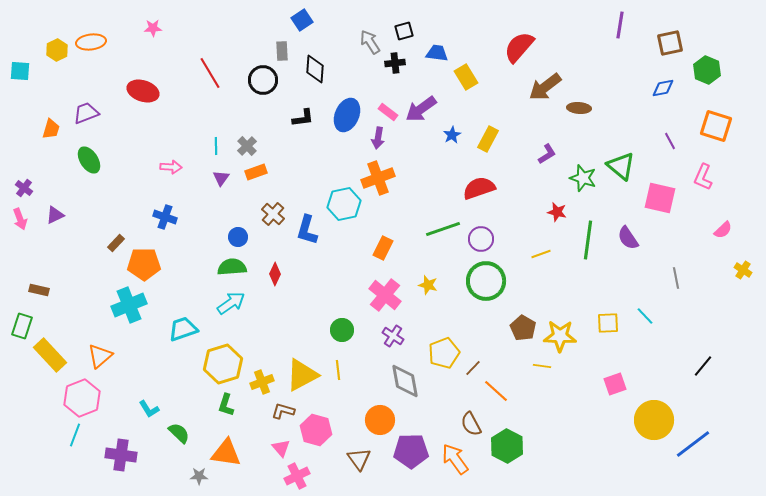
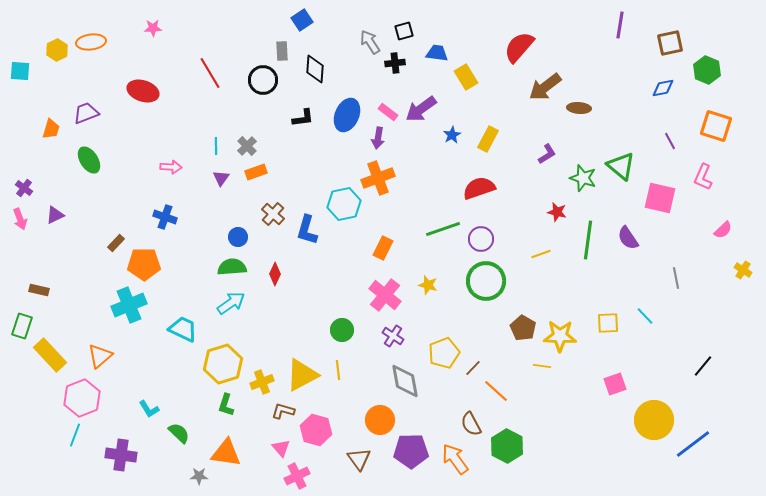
cyan trapezoid at (183, 329): rotated 44 degrees clockwise
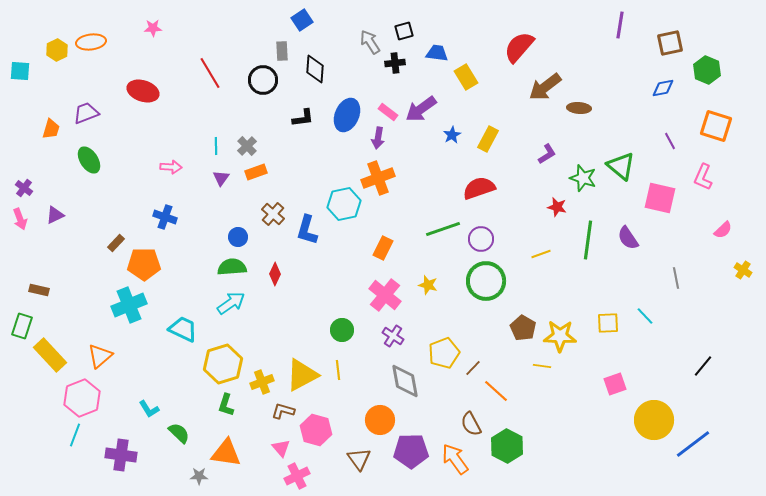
red star at (557, 212): moved 5 px up
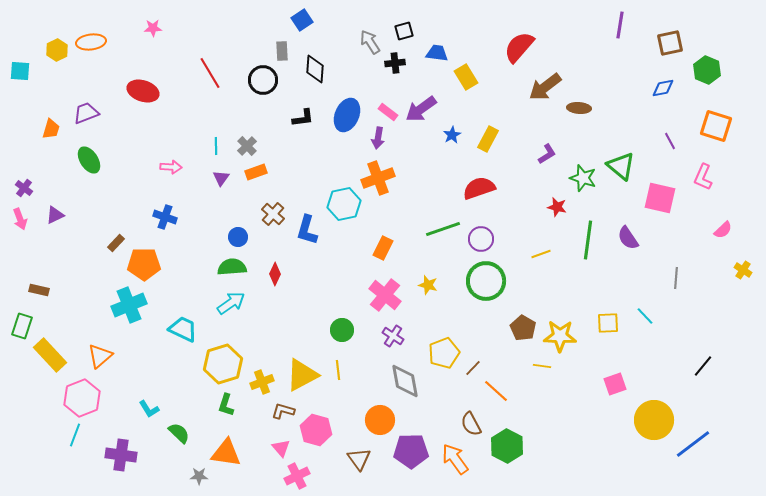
gray line at (676, 278): rotated 15 degrees clockwise
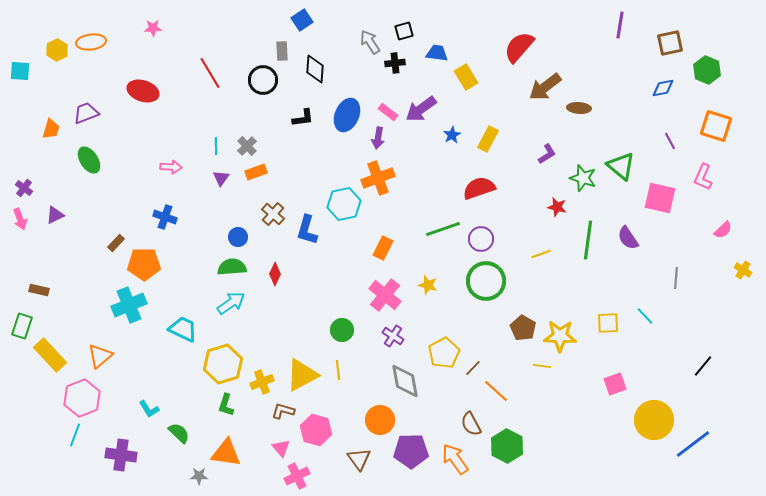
yellow pentagon at (444, 353): rotated 8 degrees counterclockwise
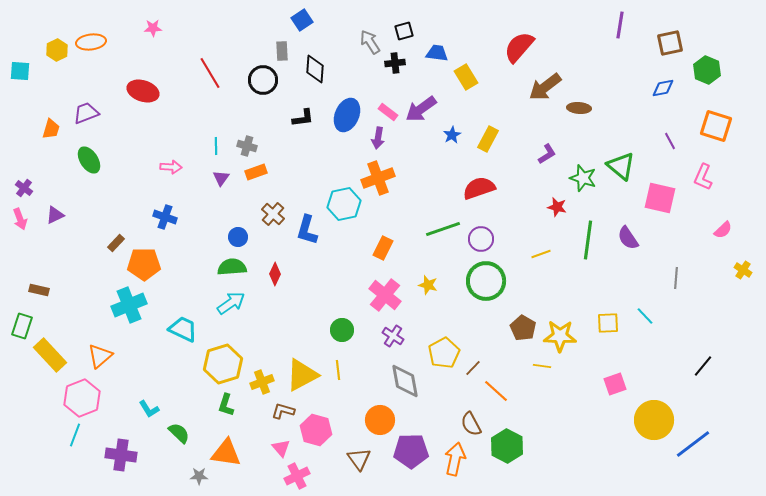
gray cross at (247, 146): rotated 30 degrees counterclockwise
orange arrow at (455, 459): rotated 48 degrees clockwise
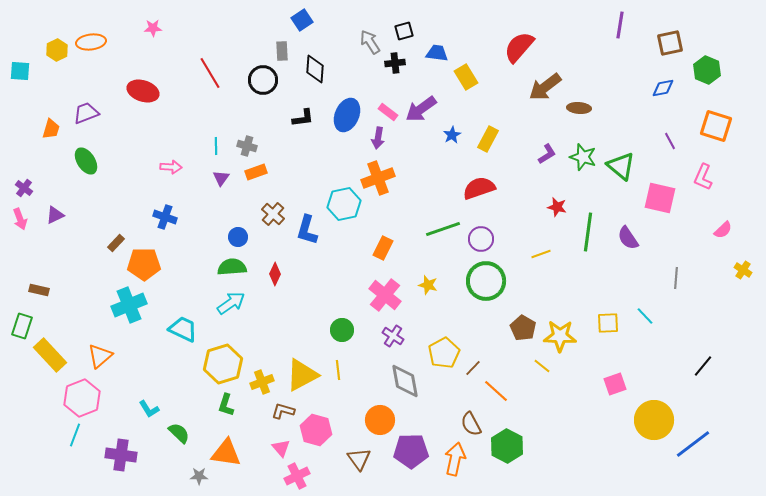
green ellipse at (89, 160): moved 3 px left, 1 px down
green star at (583, 178): moved 21 px up
green line at (588, 240): moved 8 px up
yellow line at (542, 366): rotated 30 degrees clockwise
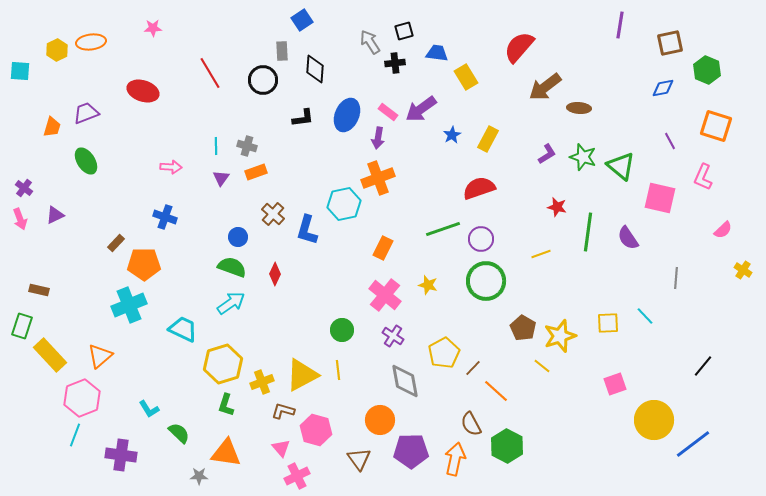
orange trapezoid at (51, 129): moved 1 px right, 2 px up
green semicircle at (232, 267): rotated 24 degrees clockwise
yellow star at (560, 336): rotated 20 degrees counterclockwise
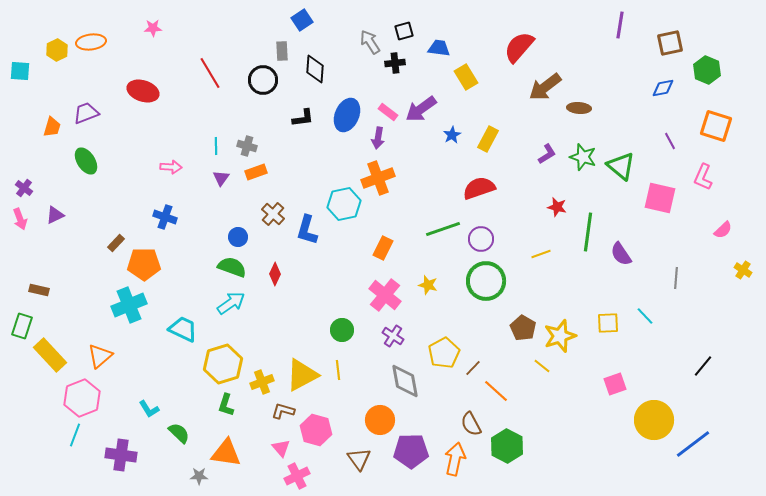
blue trapezoid at (437, 53): moved 2 px right, 5 px up
purple semicircle at (628, 238): moved 7 px left, 16 px down
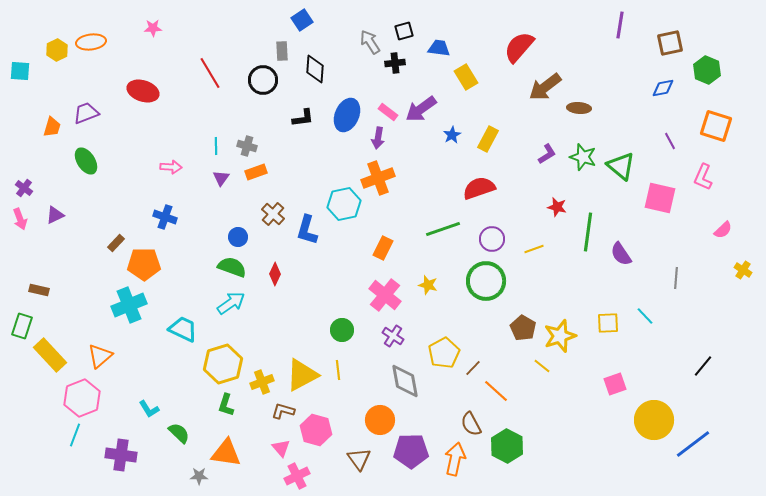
purple circle at (481, 239): moved 11 px right
yellow line at (541, 254): moved 7 px left, 5 px up
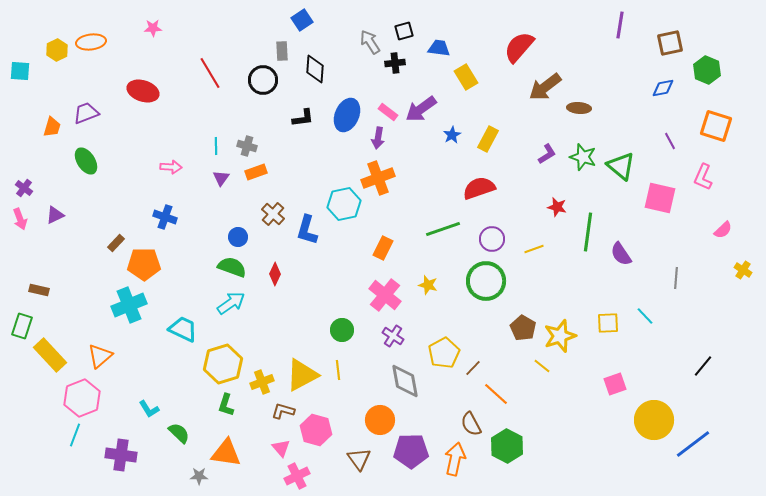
orange line at (496, 391): moved 3 px down
